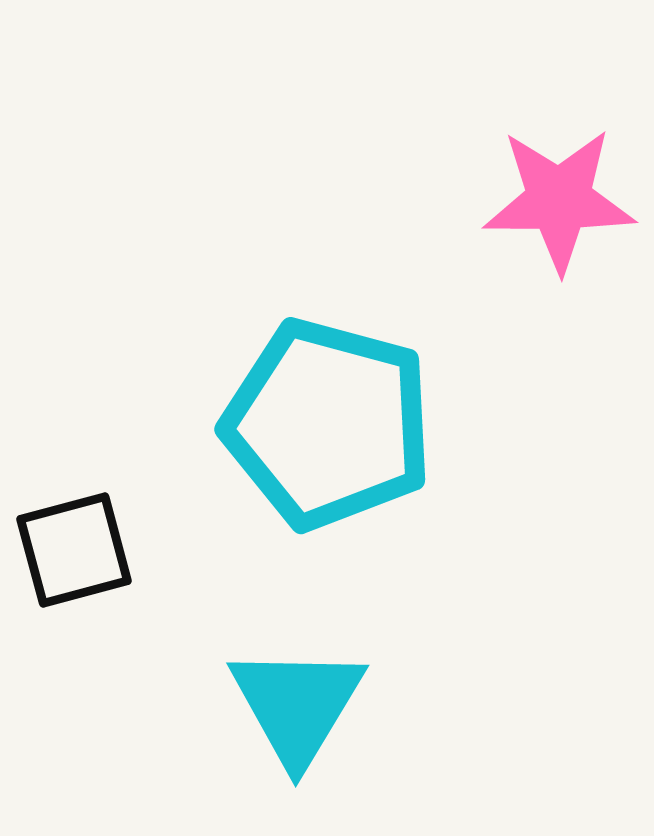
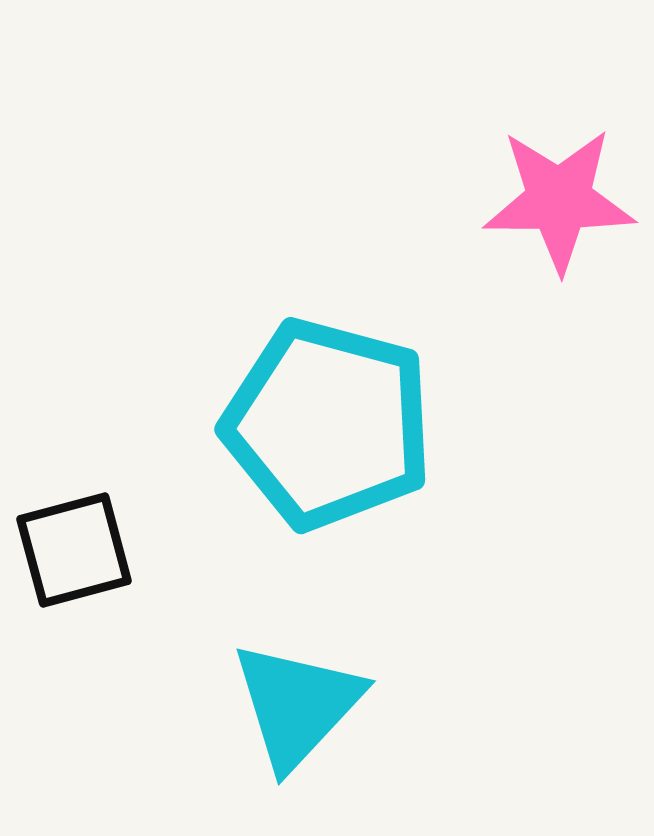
cyan triangle: rotated 12 degrees clockwise
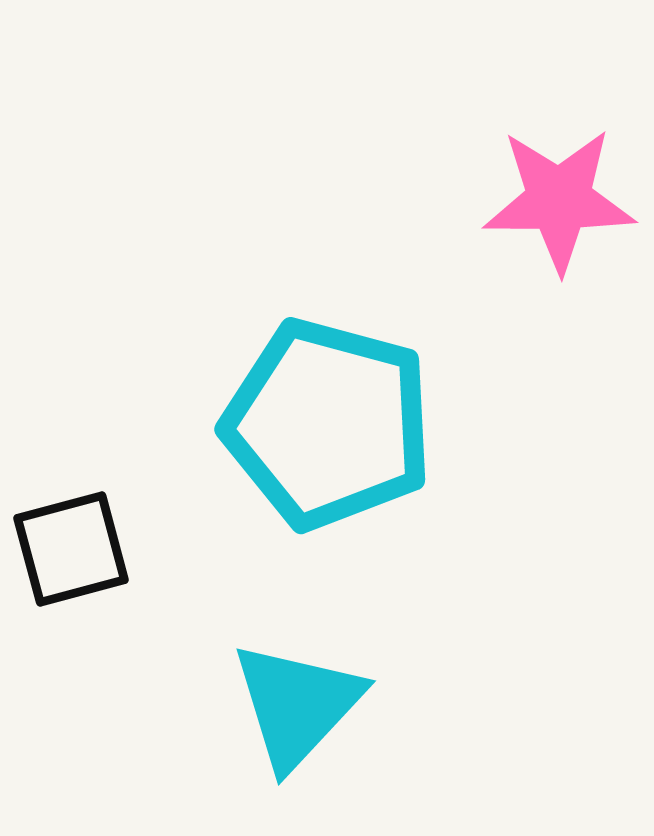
black square: moved 3 px left, 1 px up
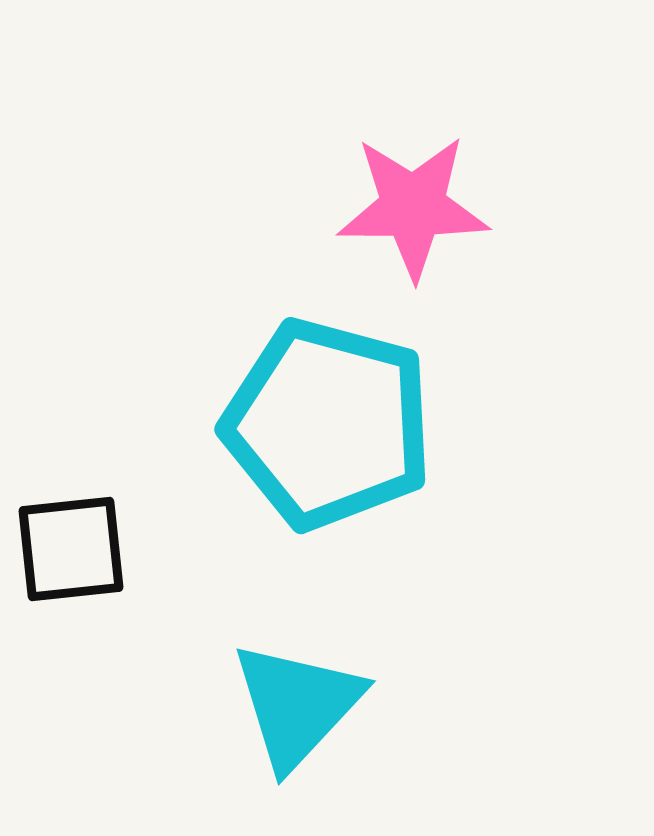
pink star: moved 146 px left, 7 px down
black square: rotated 9 degrees clockwise
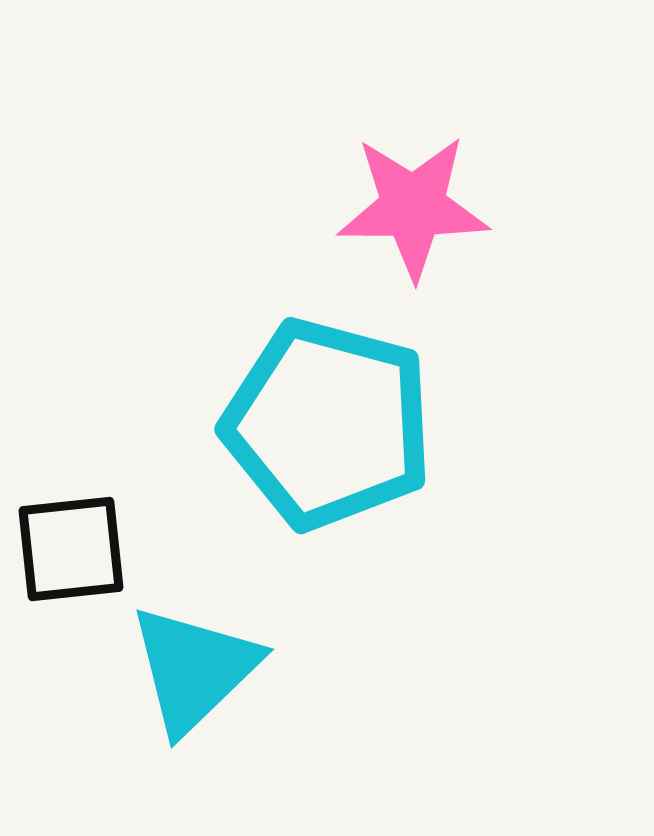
cyan triangle: moved 103 px left, 36 px up; rotated 3 degrees clockwise
